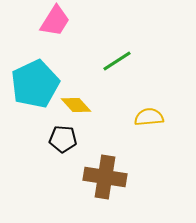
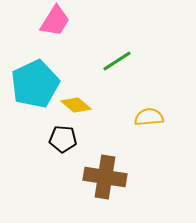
yellow diamond: rotated 8 degrees counterclockwise
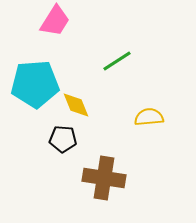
cyan pentagon: rotated 21 degrees clockwise
yellow diamond: rotated 28 degrees clockwise
brown cross: moved 1 px left, 1 px down
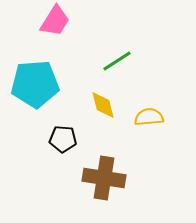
yellow diamond: moved 27 px right; rotated 8 degrees clockwise
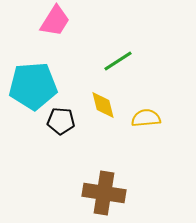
green line: moved 1 px right
cyan pentagon: moved 2 px left, 2 px down
yellow semicircle: moved 3 px left, 1 px down
black pentagon: moved 2 px left, 18 px up
brown cross: moved 15 px down
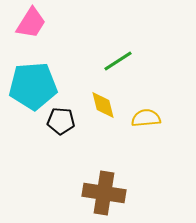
pink trapezoid: moved 24 px left, 2 px down
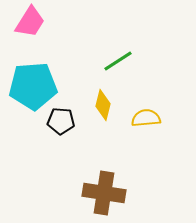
pink trapezoid: moved 1 px left, 1 px up
yellow diamond: rotated 28 degrees clockwise
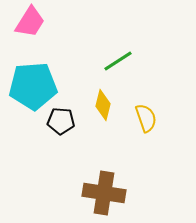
yellow semicircle: rotated 76 degrees clockwise
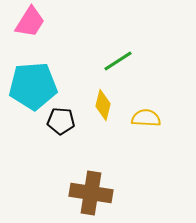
yellow semicircle: rotated 68 degrees counterclockwise
brown cross: moved 13 px left
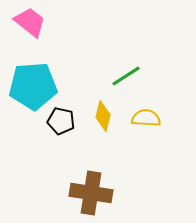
pink trapezoid: rotated 84 degrees counterclockwise
green line: moved 8 px right, 15 px down
yellow diamond: moved 11 px down
black pentagon: rotated 8 degrees clockwise
